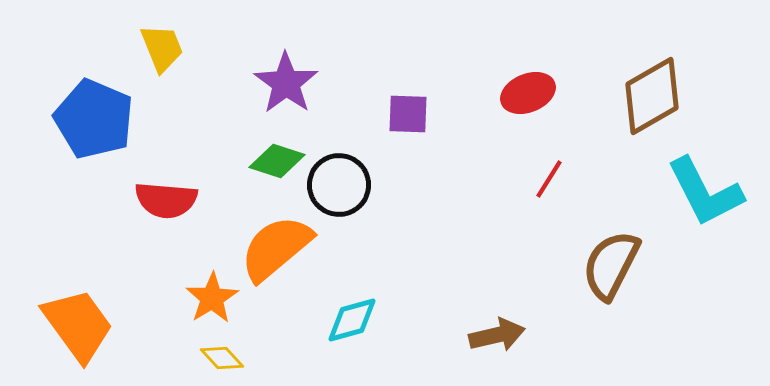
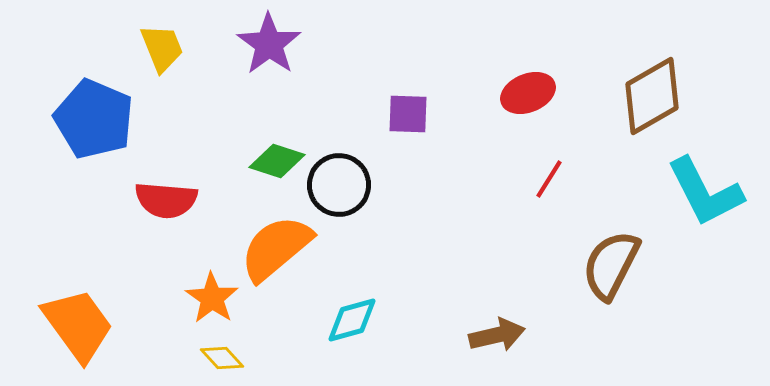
purple star: moved 17 px left, 39 px up
orange star: rotated 6 degrees counterclockwise
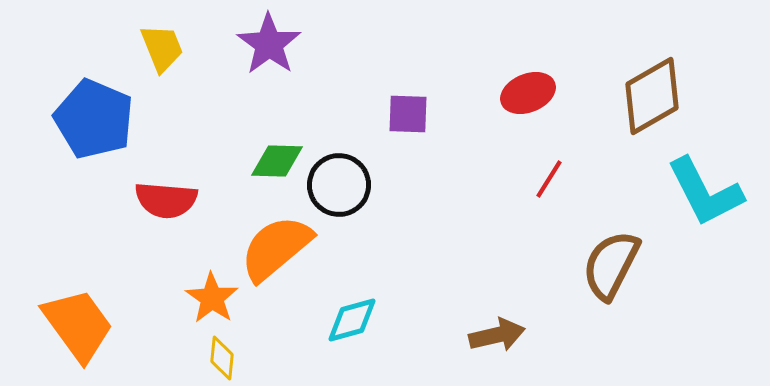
green diamond: rotated 16 degrees counterclockwise
yellow diamond: rotated 48 degrees clockwise
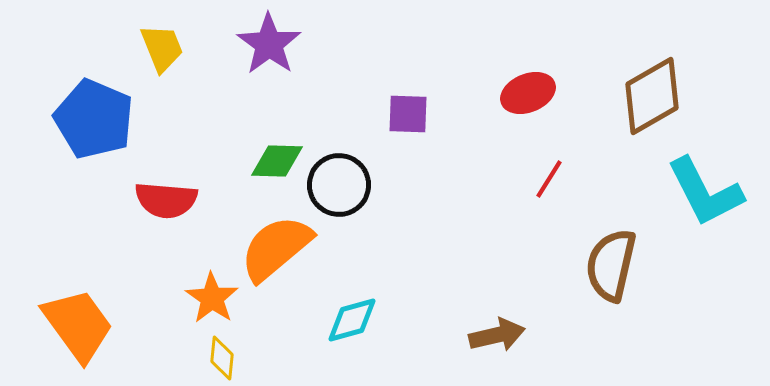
brown semicircle: rotated 14 degrees counterclockwise
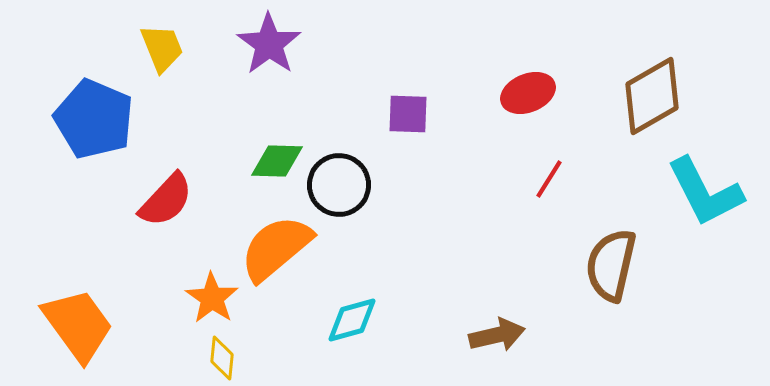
red semicircle: rotated 52 degrees counterclockwise
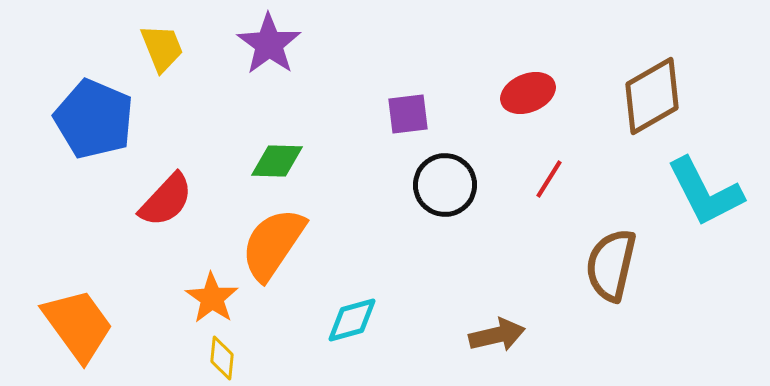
purple square: rotated 9 degrees counterclockwise
black circle: moved 106 px right
orange semicircle: moved 3 px left, 4 px up; rotated 16 degrees counterclockwise
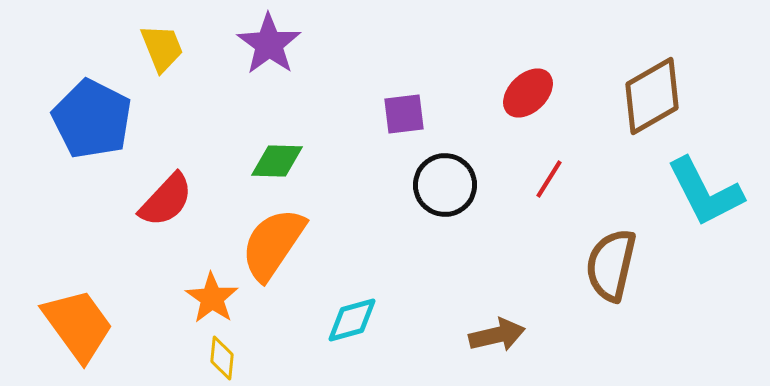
red ellipse: rotated 22 degrees counterclockwise
purple square: moved 4 px left
blue pentagon: moved 2 px left; rotated 4 degrees clockwise
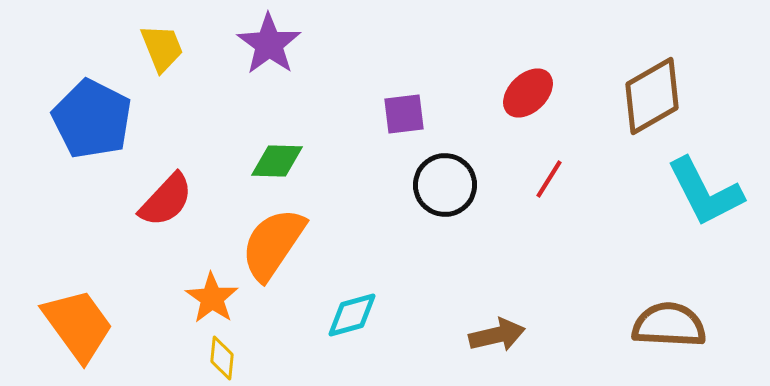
brown semicircle: moved 58 px right, 60 px down; rotated 80 degrees clockwise
cyan diamond: moved 5 px up
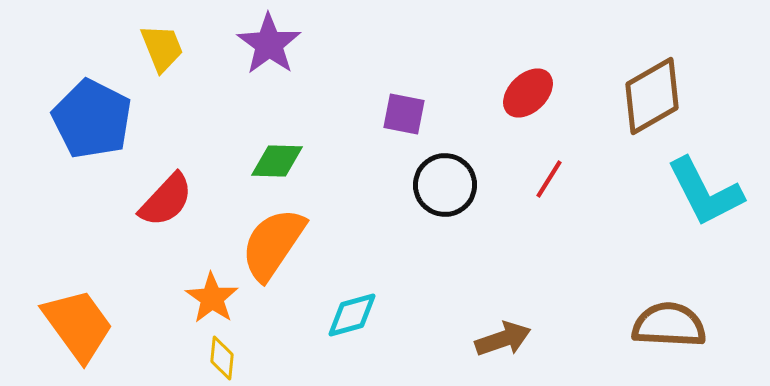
purple square: rotated 18 degrees clockwise
brown arrow: moved 6 px right, 4 px down; rotated 6 degrees counterclockwise
